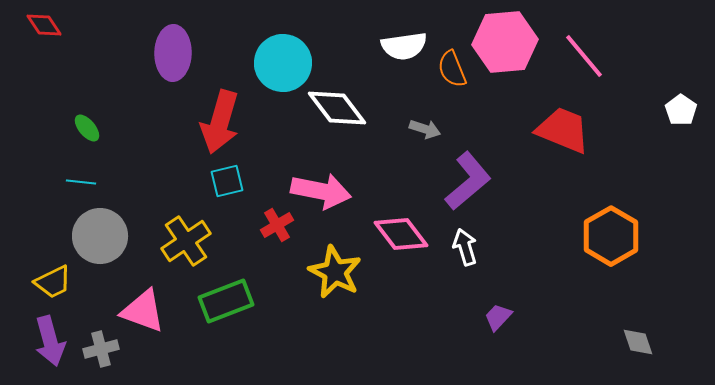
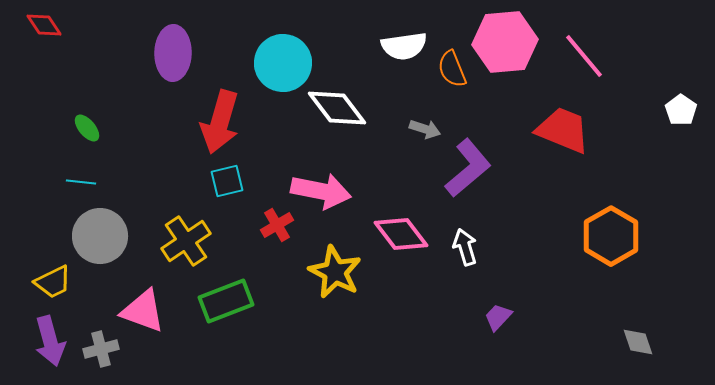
purple L-shape: moved 13 px up
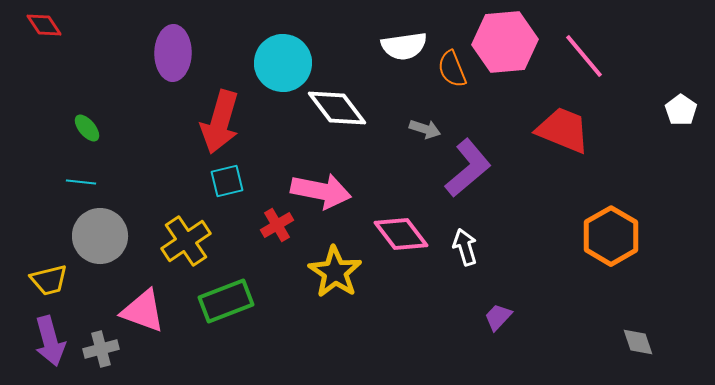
yellow star: rotated 6 degrees clockwise
yellow trapezoid: moved 4 px left, 2 px up; rotated 12 degrees clockwise
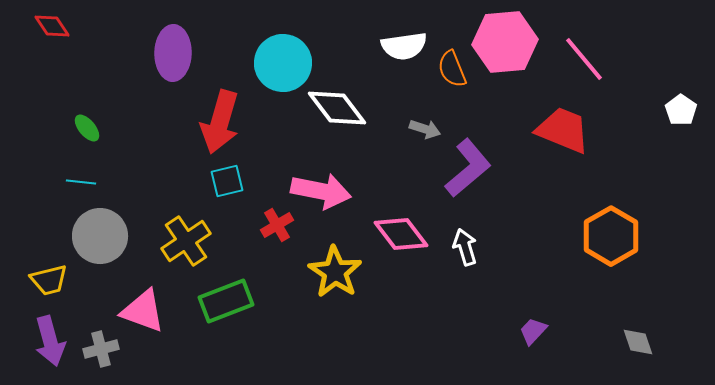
red diamond: moved 8 px right, 1 px down
pink line: moved 3 px down
purple trapezoid: moved 35 px right, 14 px down
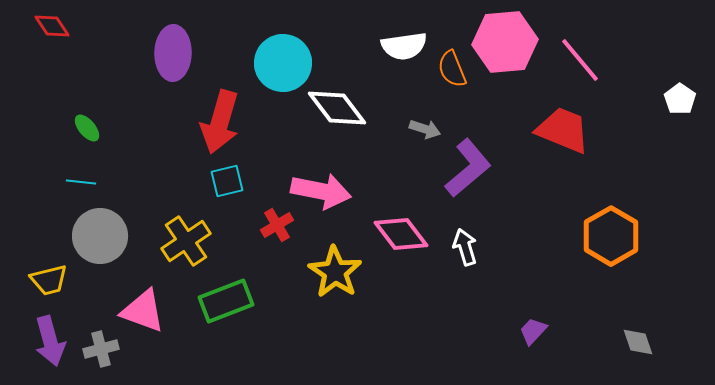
pink line: moved 4 px left, 1 px down
white pentagon: moved 1 px left, 11 px up
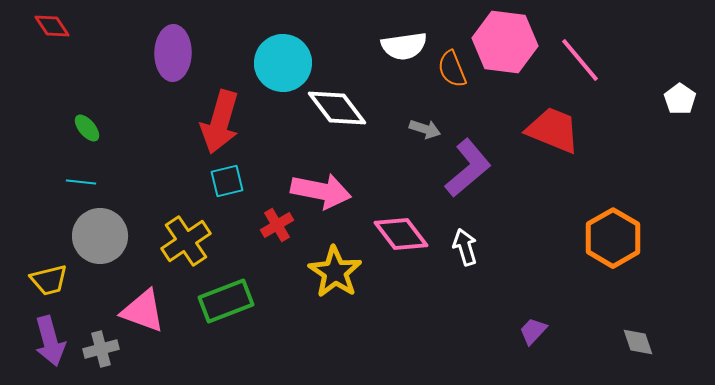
pink hexagon: rotated 12 degrees clockwise
red trapezoid: moved 10 px left
orange hexagon: moved 2 px right, 2 px down
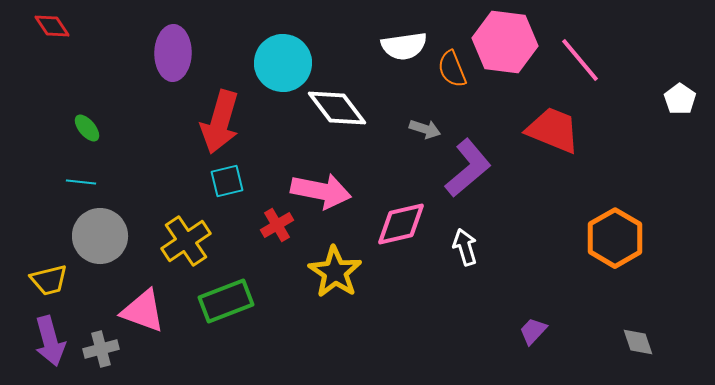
pink diamond: moved 10 px up; rotated 66 degrees counterclockwise
orange hexagon: moved 2 px right
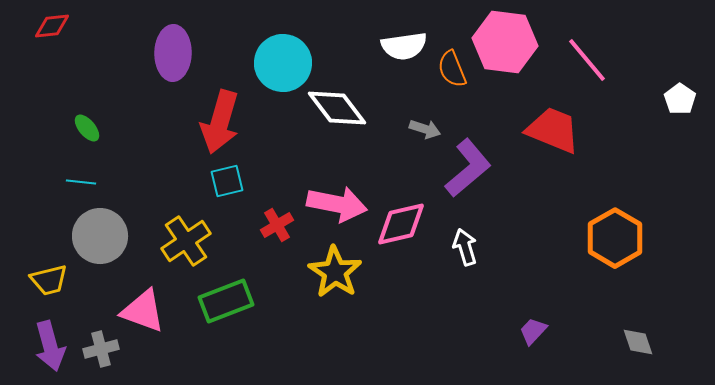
red diamond: rotated 63 degrees counterclockwise
pink line: moved 7 px right
pink arrow: moved 16 px right, 13 px down
purple arrow: moved 5 px down
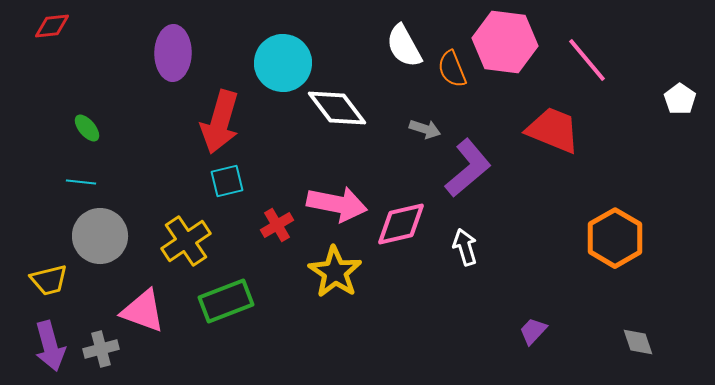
white semicircle: rotated 69 degrees clockwise
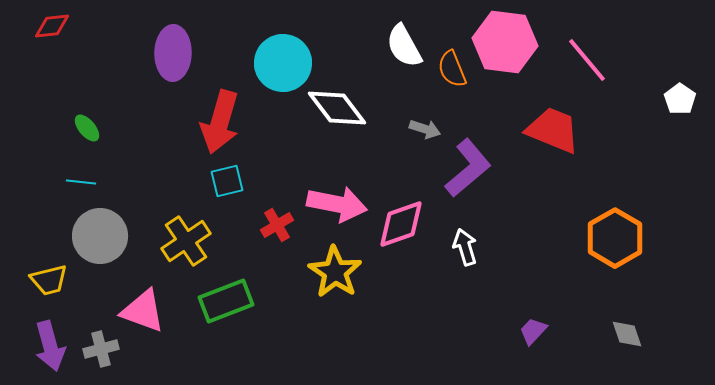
pink diamond: rotated 6 degrees counterclockwise
gray diamond: moved 11 px left, 8 px up
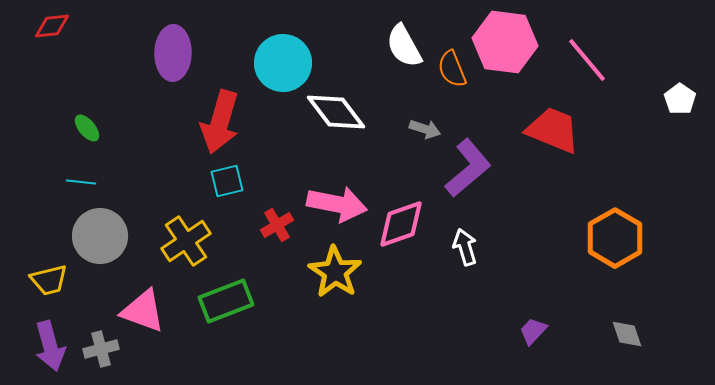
white diamond: moved 1 px left, 4 px down
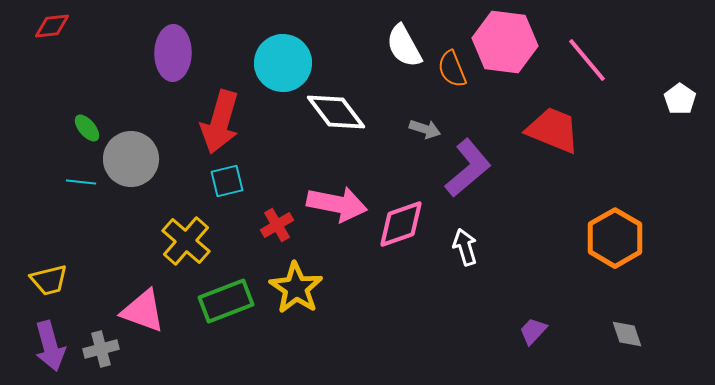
gray circle: moved 31 px right, 77 px up
yellow cross: rotated 15 degrees counterclockwise
yellow star: moved 39 px left, 16 px down
